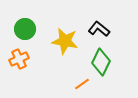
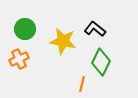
black L-shape: moved 4 px left
yellow star: moved 2 px left
orange line: rotated 42 degrees counterclockwise
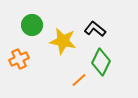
green circle: moved 7 px right, 4 px up
orange line: moved 3 px left, 4 px up; rotated 35 degrees clockwise
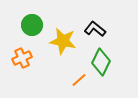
orange cross: moved 3 px right, 1 px up
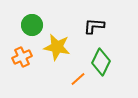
black L-shape: moved 1 px left, 3 px up; rotated 35 degrees counterclockwise
yellow star: moved 6 px left, 6 px down
orange cross: moved 1 px up
orange line: moved 1 px left, 1 px up
